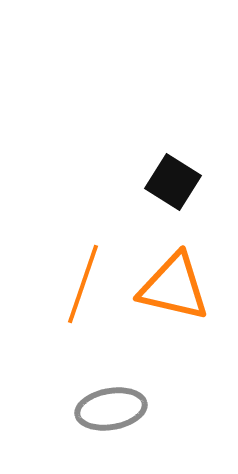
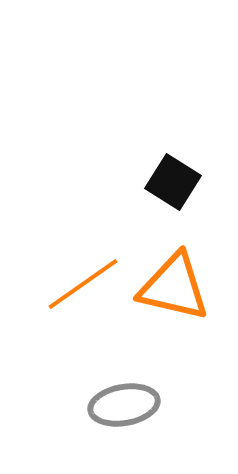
orange line: rotated 36 degrees clockwise
gray ellipse: moved 13 px right, 4 px up
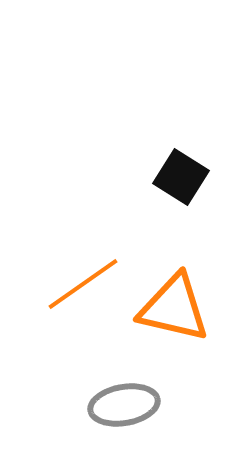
black square: moved 8 px right, 5 px up
orange triangle: moved 21 px down
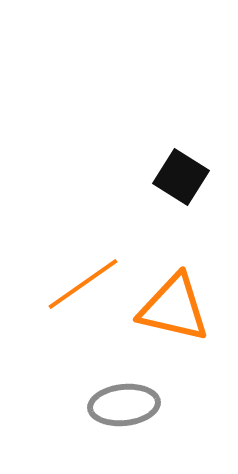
gray ellipse: rotated 4 degrees clockwise
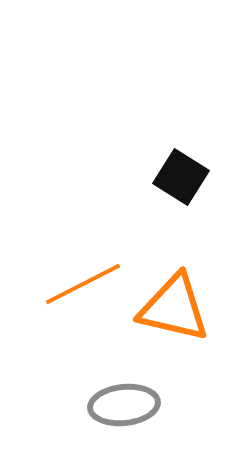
orange line: rotated 8 degrees clockwise
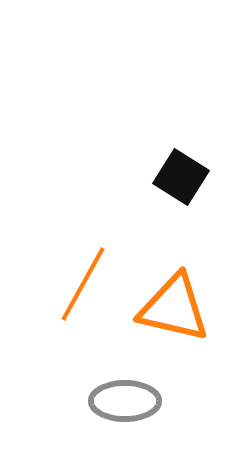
orange line: rotated 34 degrees counterclockwise
gray ellipse: moved 1 px right, 4 px up; rotated 6 degrees clockwise
